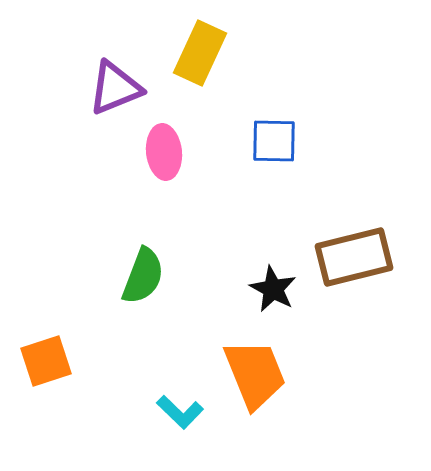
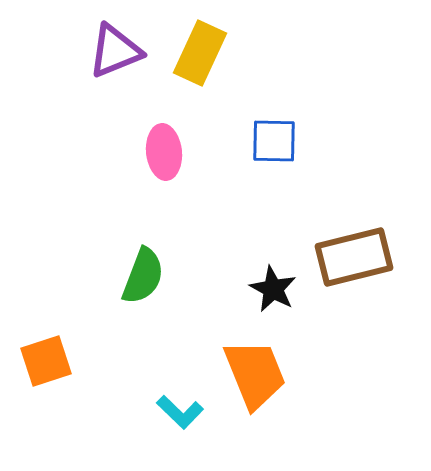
purple triangle: moved 37 px up
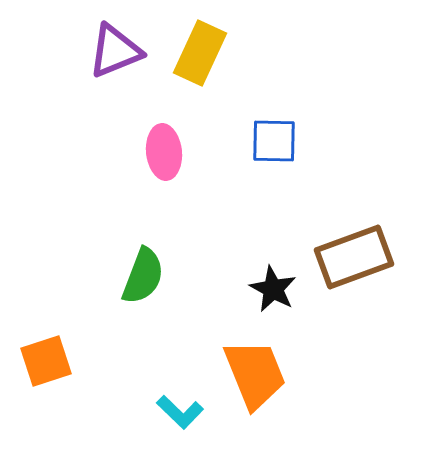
brown rectangle: rotated 6 degrees counterclockwise
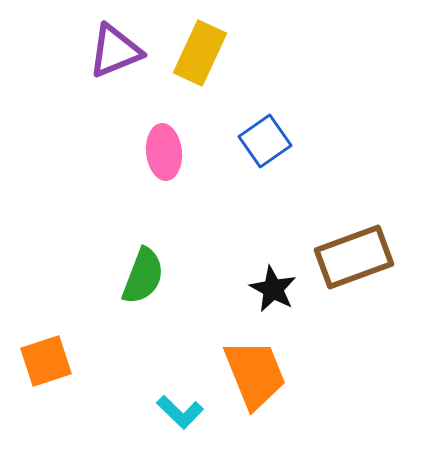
blue square: moved 9 px left; rotated 36 degrees counterclockwise
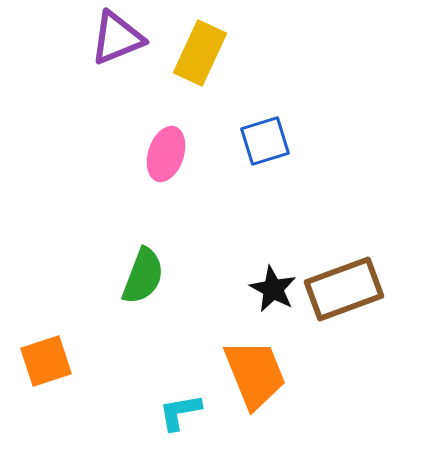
purple triangle: moved 2 px right, 13 px up
blue square: rotated 18 degrees clockwise
pink ellipse: moved 2 px right, 2 px down; rotated 24 degrees clockwise
brown rectangle: moved 10 px left, 32 px down
cyan L-shape: rotated 126 degrees clockwise
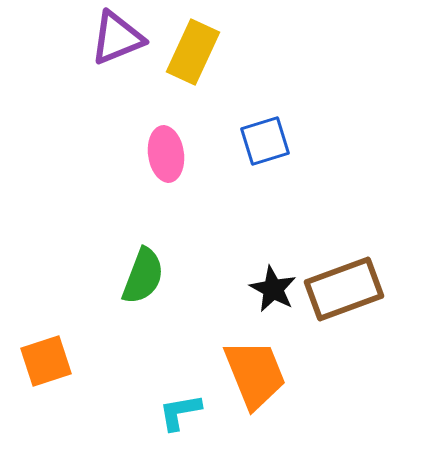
yellow rectangle: moved 7 px left, 1 px up
pink ellipse: rotated 26 degrees counterclockwise
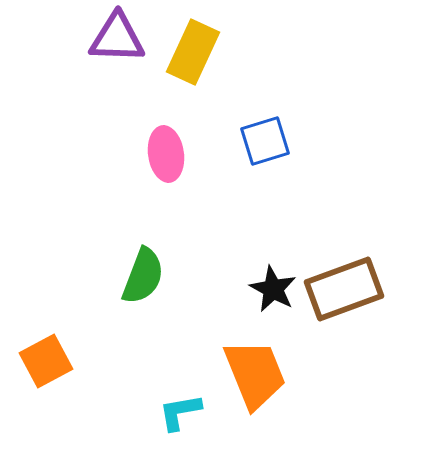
purple triangle: rotated 24 degrees clockwise
orange square: rotated 10 degrees counterclockwise
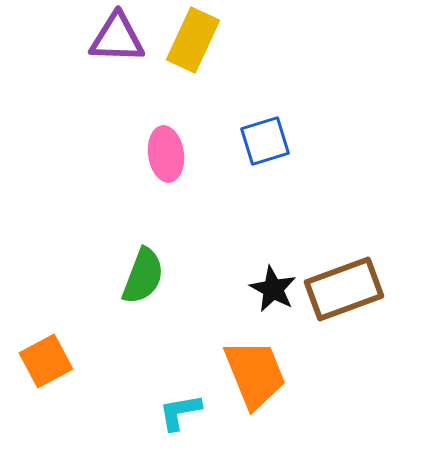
yellow rectangle: moved 12 px up
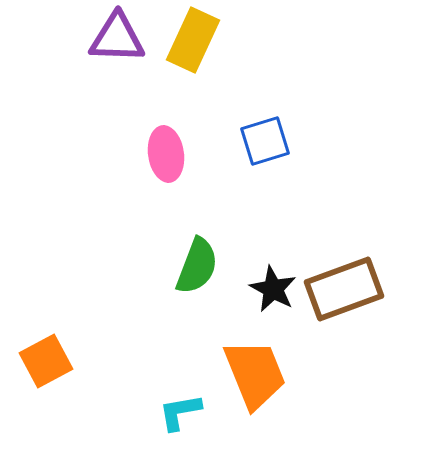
green semicircle: moved 54 px right, 10 px up
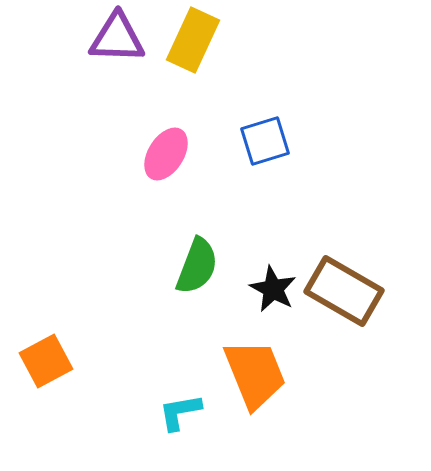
pink ellipse: rotated 40 degrees clockwise
brown rectangle: moved 2 px down; rotated 50 degrees clockwise
